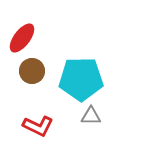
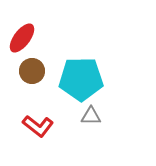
red L-shape: rotated 12 degrees clockwise
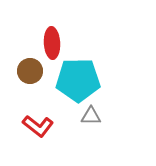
red ellipse: moved 30 px right, 5 px down; rotated 40 degrees counterclockwise
brown circle: moved 2 px left
cyan pentagon: moved 3 px left, 1 px down
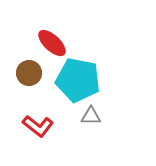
red ellipse: rotated 44 degrees counterclockwise
brown circle: moved 1 px left, 2 px down
cyan pentagon: rotated 12 degrees clockwise
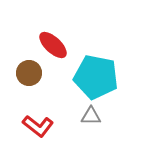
red ellipse: moved 1 px right, 2 px down
cyan pentagon: moved 18 px right, 3 px up
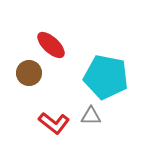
red ellipse: moved 2 px left
cyan pentagon: moved 10 px right
red L-shape: moved 16 px right, 3 px up
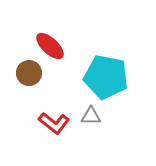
red ellipse: moved 1 px left, 1 px down
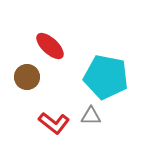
brown circle: moved 2 px left, 4 px down
